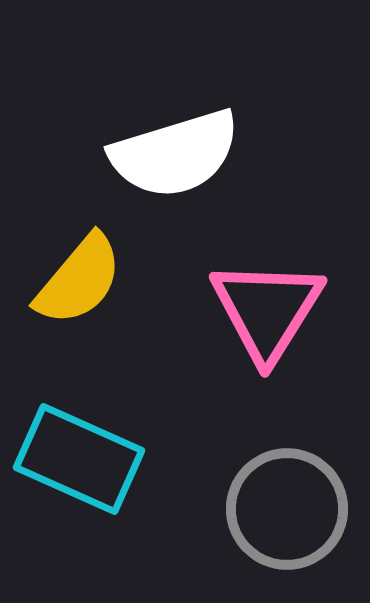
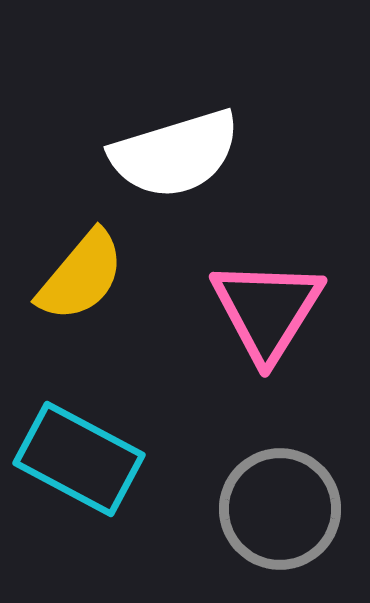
yellow semicircle: moved 2 px right, 4 px up
cyan rectangle: rotated 4 degrees clockwise
gray circle: moved 7 px left
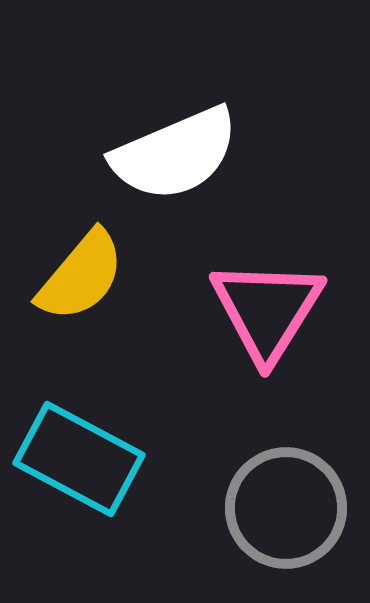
white semicircle: rotated 6 degrees counterclockwise
gray circle: moved 6 px right, 1 px up
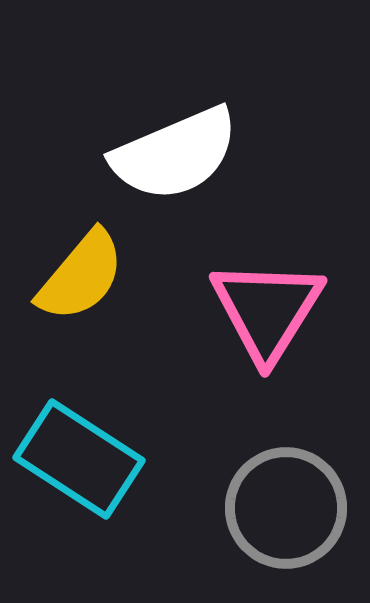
cyan rectangle: rotated 5 degrees clockwise
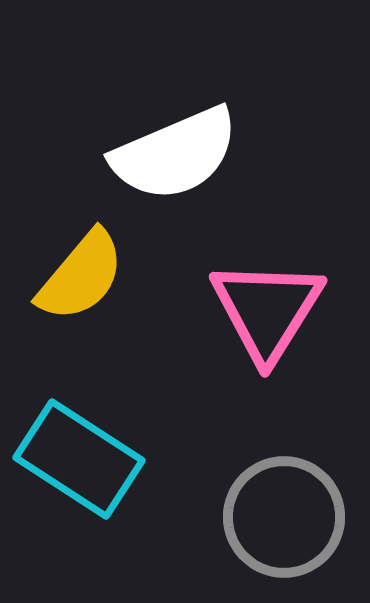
gray circle: moved 2 px left, 9 px down
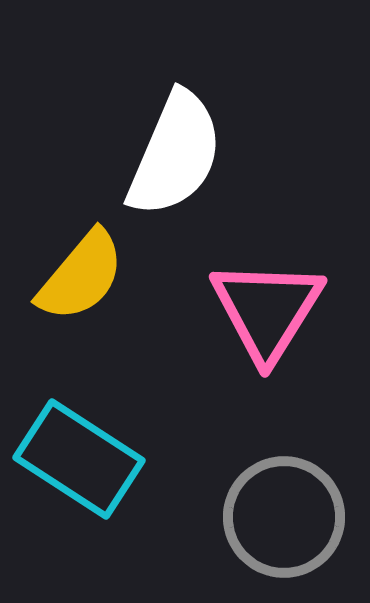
white semicircle: rotated 44 degrees counterclockwise
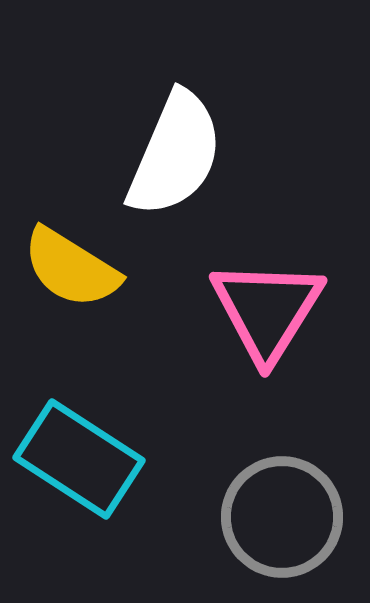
yellow semicircle: moved 10 px left, 8 px up; rotated 82 degrees clockwise
gray circle: moved 2 px left
